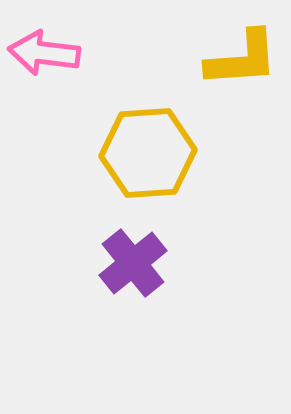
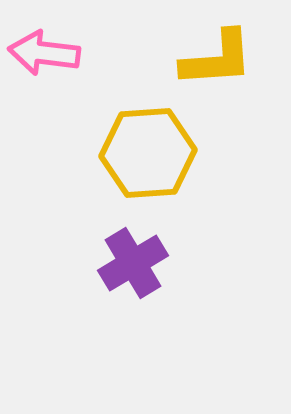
yellow L-shape: moved 25 px left
purple cross: rotated 8 degrees clockwise
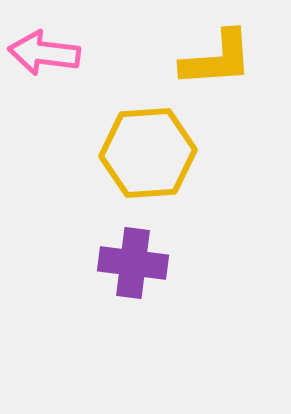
purple cross: rotated 38 degrees clockwise
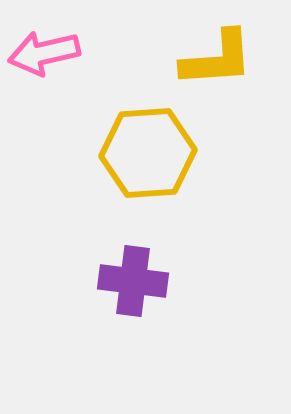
pink arrow: rotated 20 degrees counterclockwise
purple cross: moved 18 px down
